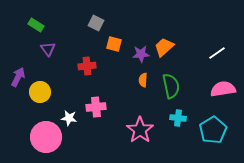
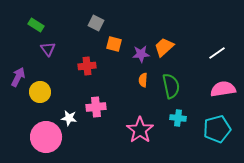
cyan pentagon: moved 4 px right, 1 px up; rotated 16 degrees clockwise
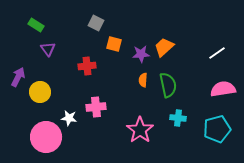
green semicircle: moved 3 px left, 1 px up
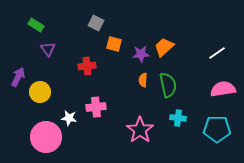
cyan pentagon: rotated 16 degrees clockwise
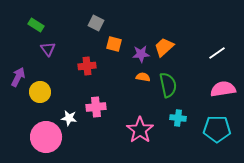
orange semicircle: moved 3 px up; rotated 96 degrees clockwise
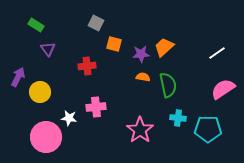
pink semicircle: rotated 25 degrees counterclockwise
cyan pentagon: moved 9 px left
